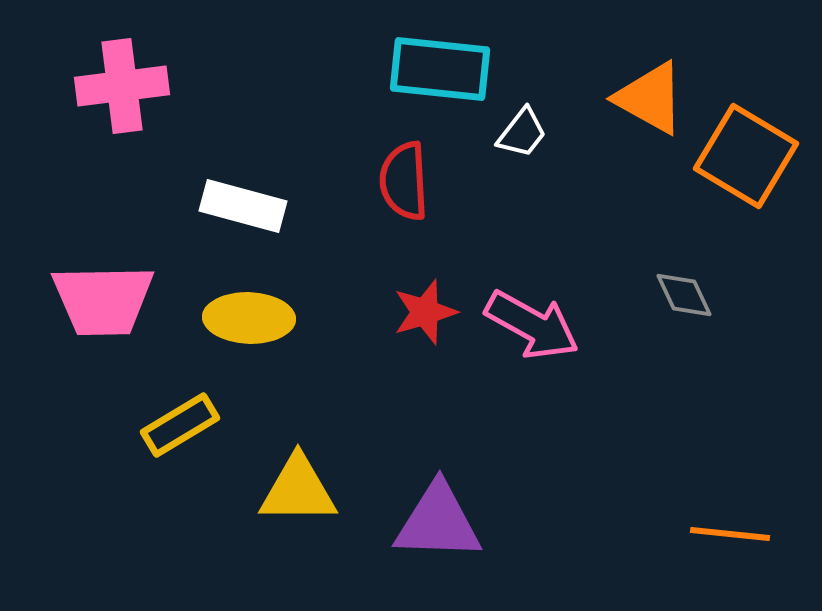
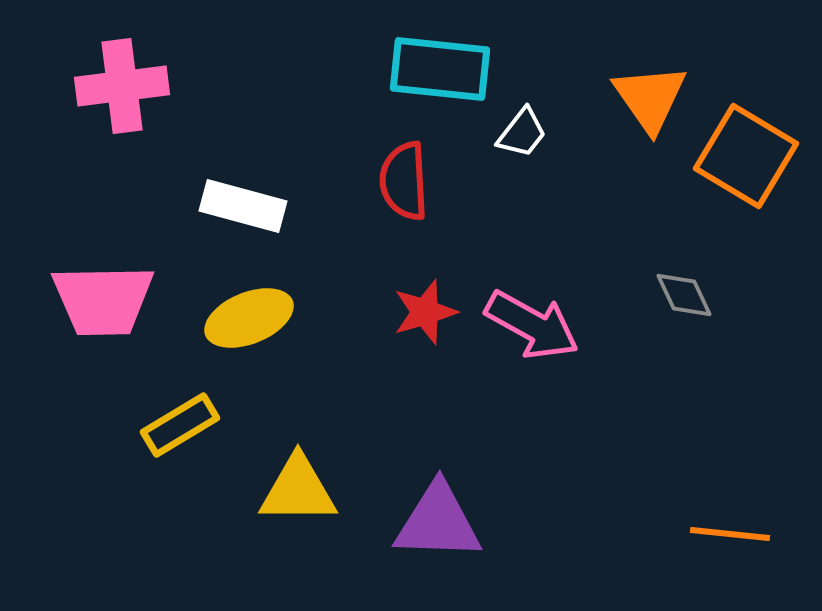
orange triangle: rotated 26 degrees clockwise
yellow ellipse: rotated 24 degrees counterclockwise
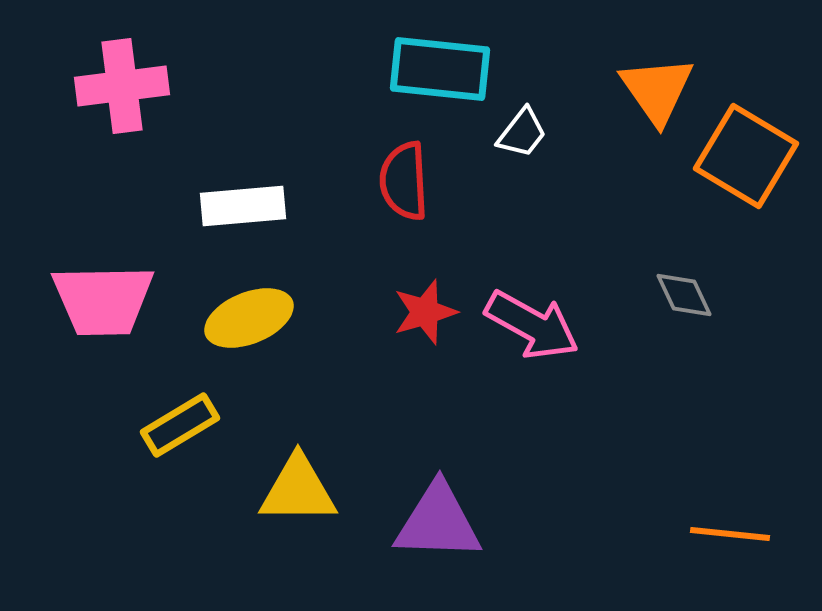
orange triangle: moved 7 px right, 8 px up
white rectangle: rotated 20 degrees counterclockwise
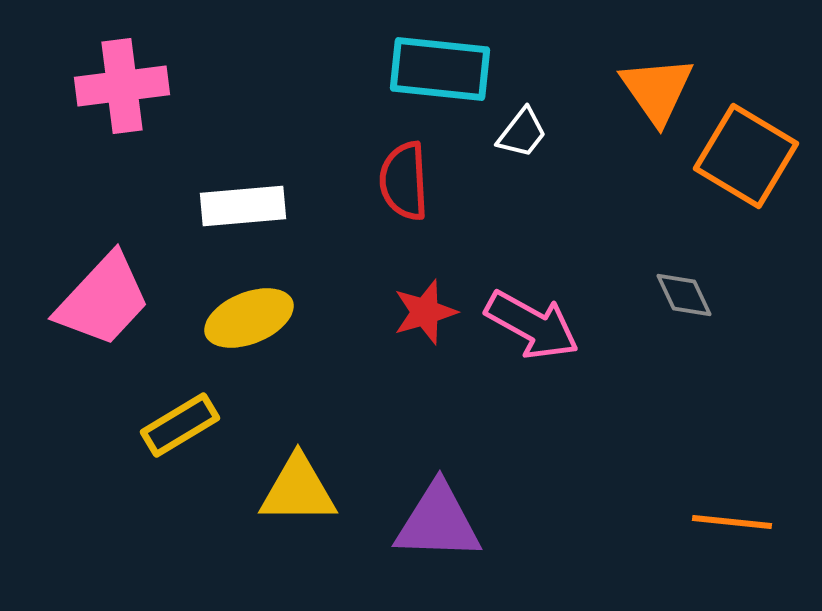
pink trapezoid: rotated 46 degrees counterclockwise
orange line: moved 2 px right, 12 px up
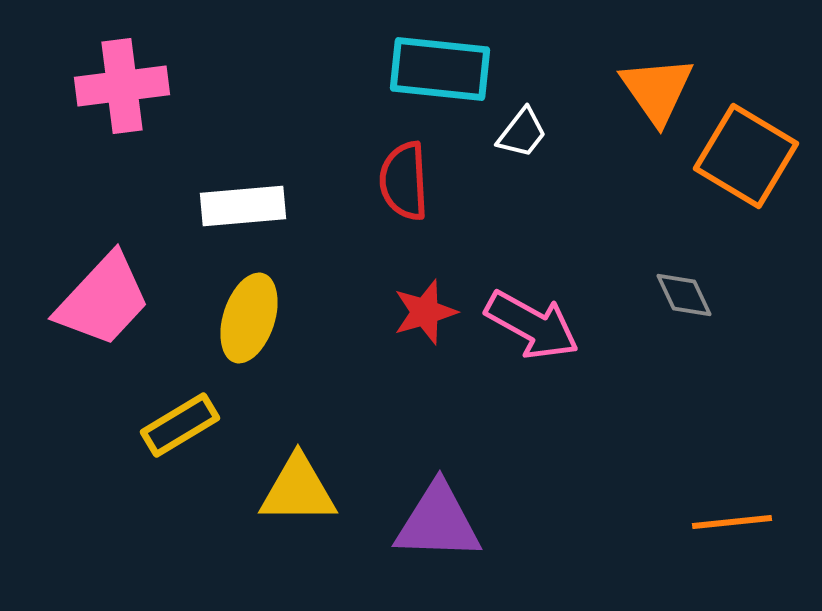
yellow ellipse: rotated 50 degrees counterclockwise
orange line: rotated 12 degrees counterclockwise
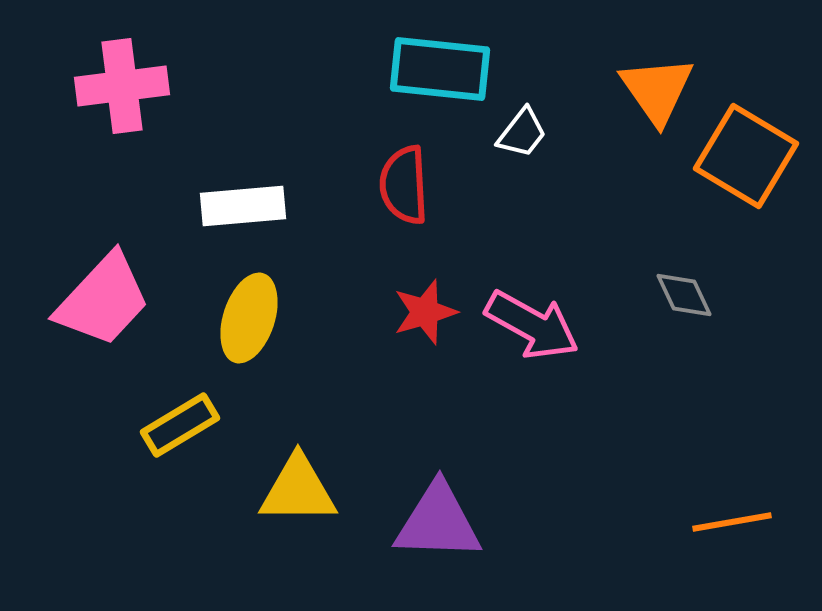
red semicircle: moved 4 px down
orange line: rotated 4 degrees counterclockwise
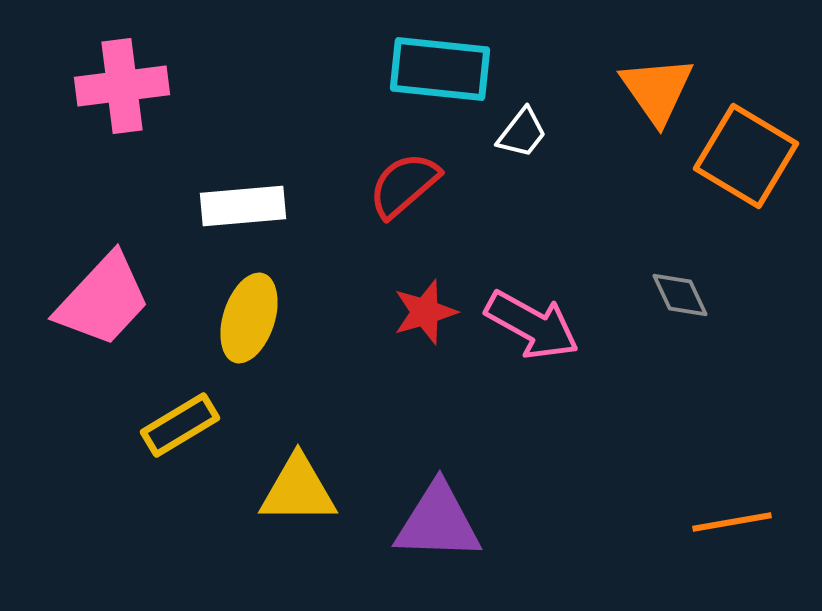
red semicircle: rotated 52 degrees clockwise
gray diamond: moved 4 px left
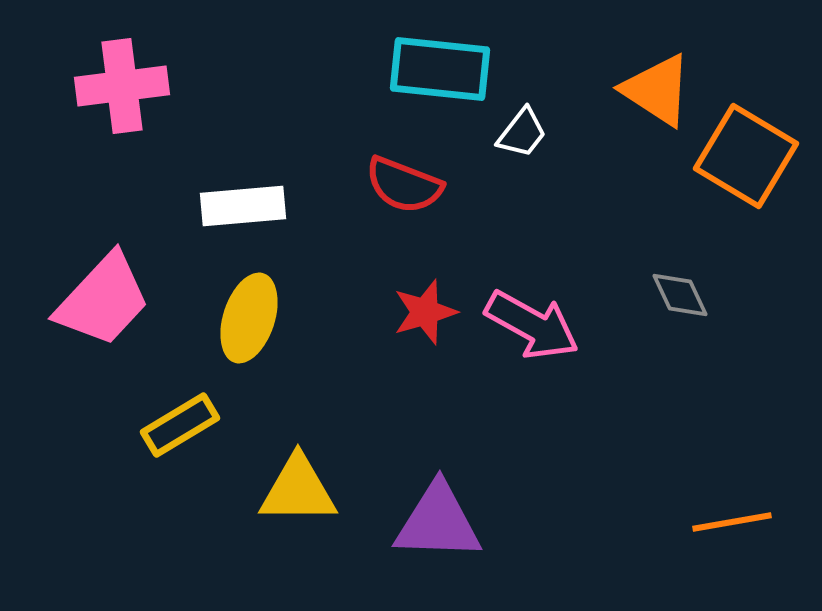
orange triangle: rotated 22 degrees counterclockwise
red semicircle: rotated 118 degrees counterclockwise
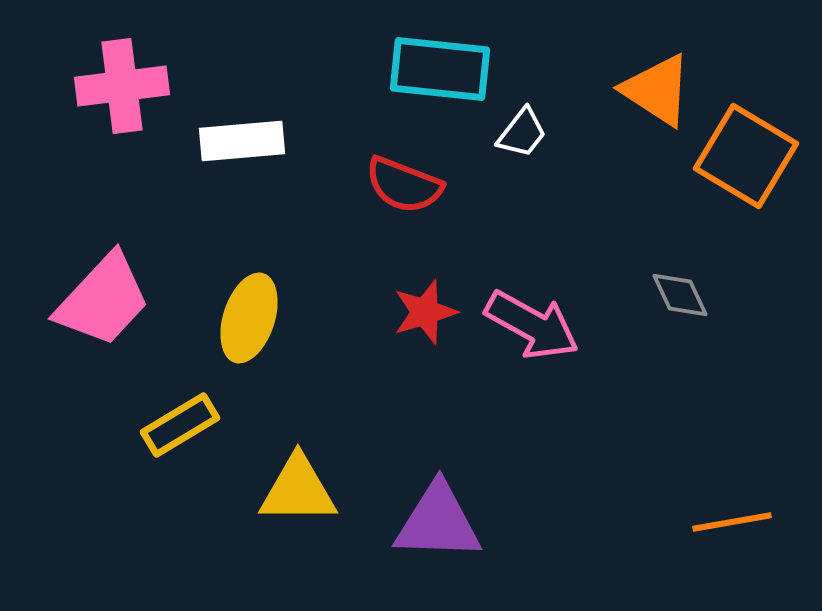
white rectangle: moved 1 px left, 65 px up
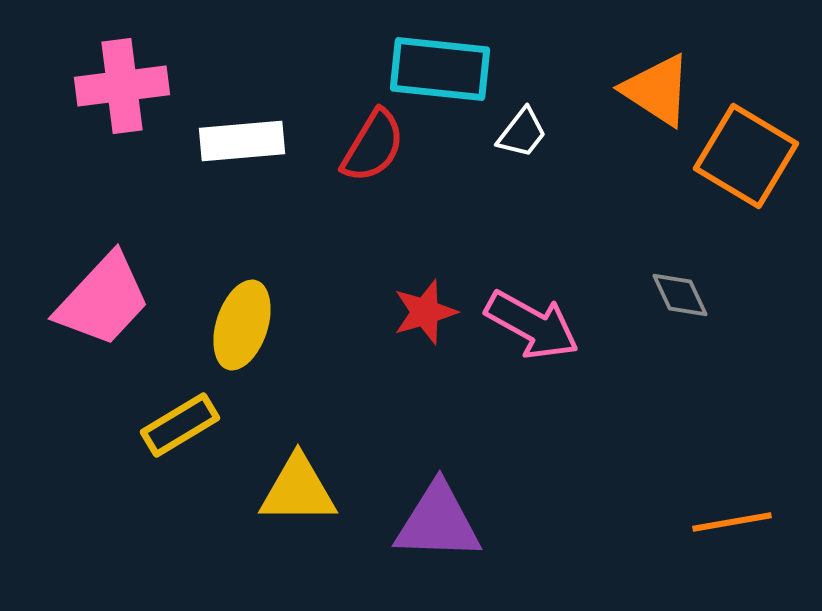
red semicircle: moved 31 px left, 39 px up; rotated 80 degrees counterclockwise
yellow ellipse: moved 7 px left, 7 px down
